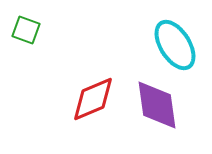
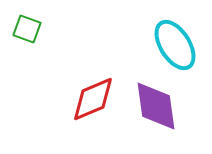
green square: moved 1 px right, 1 px up
purple diamond: moved 1 px left, 1 px down
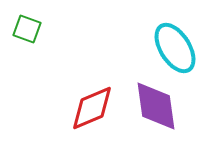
cyan ellipse: moved 3 px down
red diamond: moved 1 px left, 9 px down
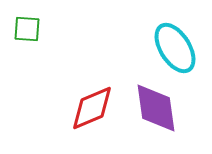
green square: rotated 16 degrees counterclockwise
purple diamond: moved 2 px down
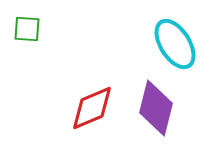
cyan ellipse: moved 4 px up
purple diamond: rotated 22 degrees clockwise
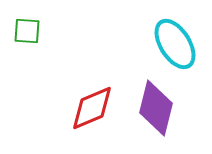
green square: moved 2 px down
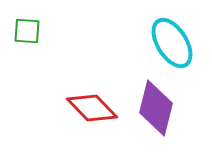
cyan ellipse: moved 3 px left, 1 px up
red diamond: rotated 69 degrees clockwise
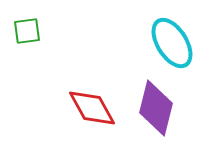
green square: rotated 12 degrees counterclockwise
red diamond: rotated 15 degrees clockwise
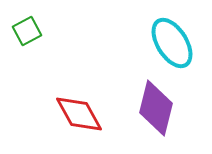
green square: rotated 20 degrees counterclockwise
red diamond: moved 13 px left, 6 px down
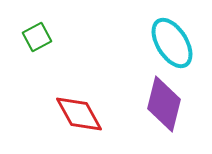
green square: moved 10 px right, 6 px down
purple diamond: moved 8 px right, 4 px up
